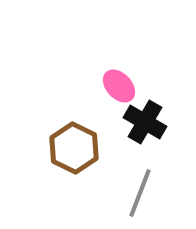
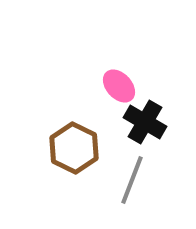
gray line: moved 8 px left, 13 px up
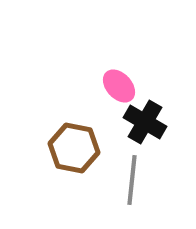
brown hexagon: rotated 15 degrees counterclockwise
gray line: rotated 15 degrees counterclockwise
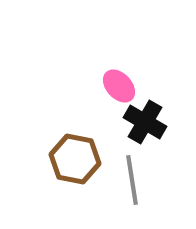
brown hexagon: moved 1 px right, 11 px down
gray line: rotated 15 degrees counterclockwise
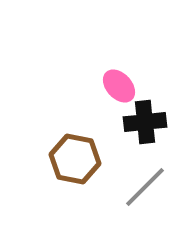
black cross: rotated 36 degrees counterclockwise
gray line: moved 13 px right, 7 px down; rotated 54 degrees clockwise
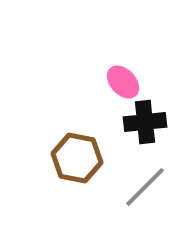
pink ellipse: moved 4 px right, 4 px up
brown hexagon: moved 2 px right, 1 px up
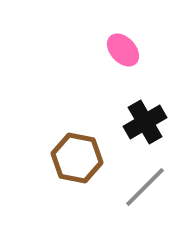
pink ellipse: moved 32 px up
black cross: rotated 24 degrees counterclockwise
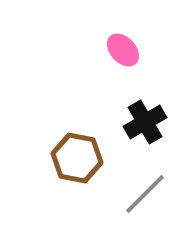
gray line: moved 7 px down
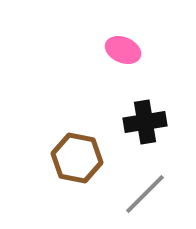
pink ellipse: rotated 24 degrees counterclockwise
black cross: rotated 21 degrees clockwise
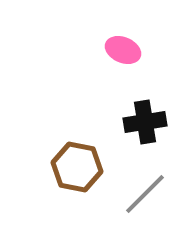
brown hexagon: moved 9 px down
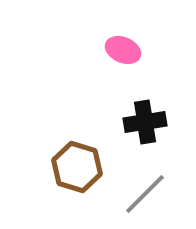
brown hexagon: rotated 6 degrees clockwise
